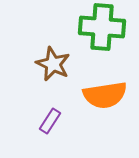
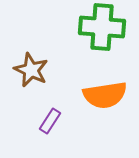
brown star: moved 22 px left, 6 px down
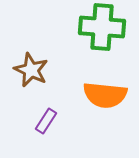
orange semicircle: rotated 15 degrees clockwise
purple rectangle: moved 4 px left
